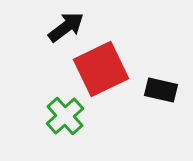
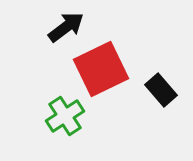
black rectangle: rotated 36 degrees clockwise
green cross: rotated 9 degrees clockwise
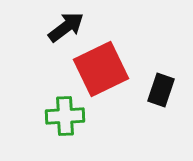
black rectangle: rotated 60 degrees clockwise
green cross: rotated 30 degrees clockwise
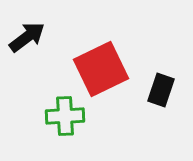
black arrow: moved 39 px left, 10 px down
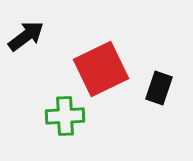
black arrow: moved 1 px left, 1 px up
black rectangle: moved 2 px left, 2 px up
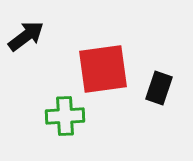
red square: moved 2 px right; rotated 18 degrees clockwise
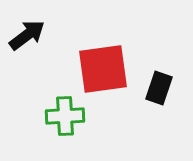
black arrow: moved 1 px right, 1 px up
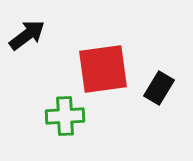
black rectangle: rotated 12 degrees clockwise
